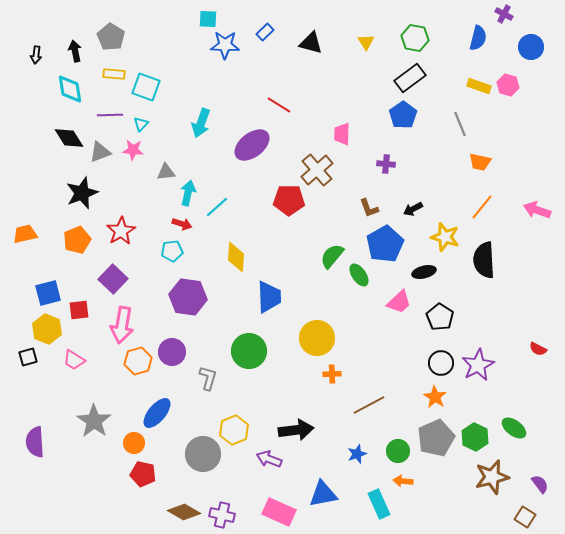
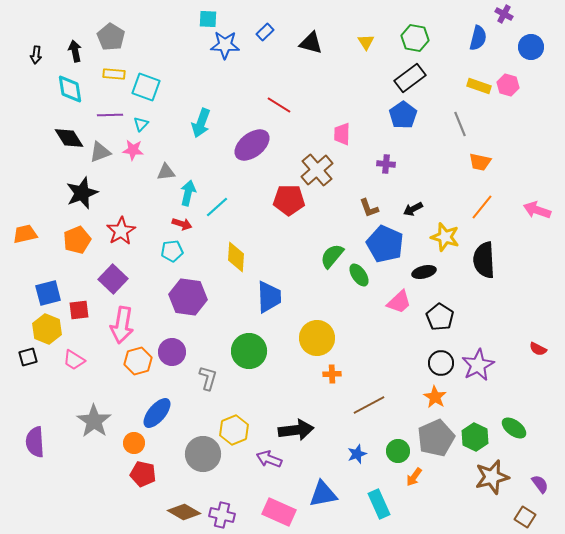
blue pentagon at (385, 244): rotated 18 degrees counterclockwise
orange arrow at (403, 481): moved 11 px right, 4 px up; rotated 60 degrees counterclockwise
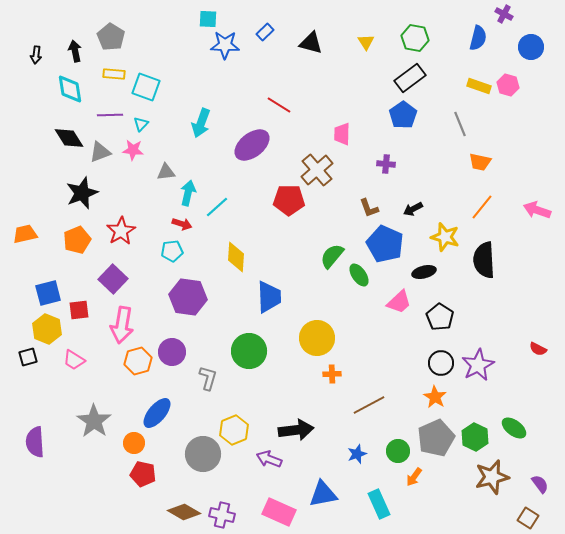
brown square at (525, 517): moved 3 px right, 1 px down
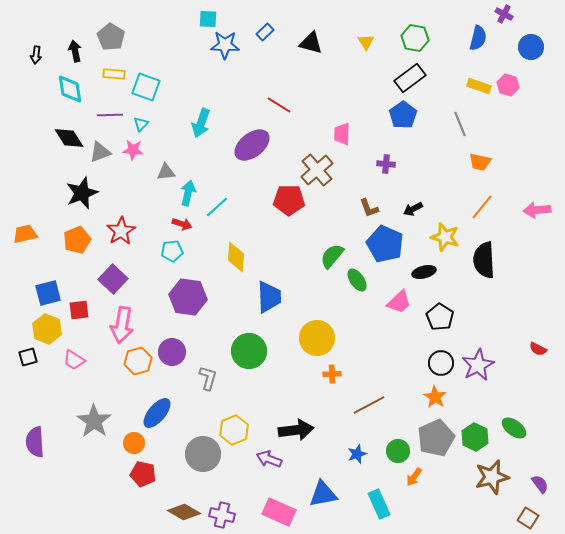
pink arrow at (537, 210): rotated 24 degrees counterclockwise
green ellipse at (359, 275): moved 2 px left, 5 px down
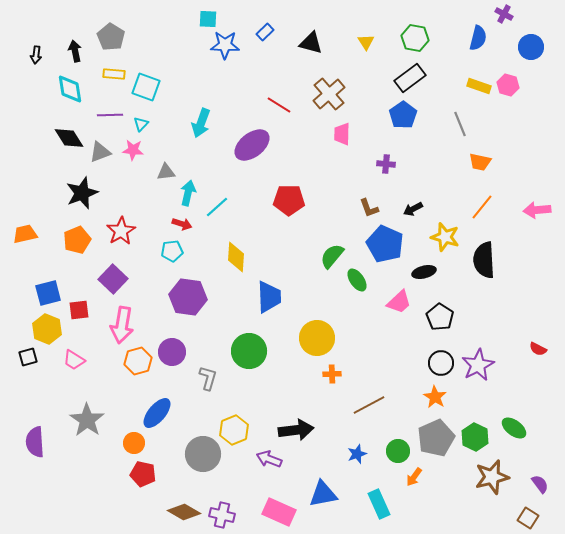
brown cross at (317, 170): moved 12 px right, 76 px up
gray star at (94, 421): moved 7 px left, 1 px up
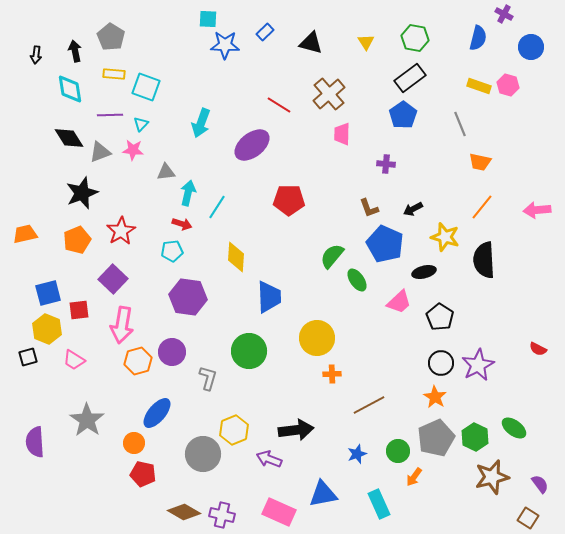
cyan line at (217, 207): rotated 15 degrees counterclockwise
